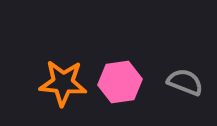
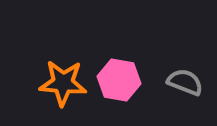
pink hexagon: moved 1 px left, 2 px up; rotated 18 degrees clockwise
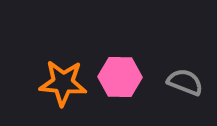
pink hexagon: moved 1 px right, 3 px up; rotated 9 degrees counterclockwise
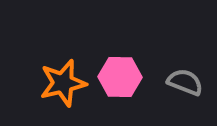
orange star: rotated 18 degrees counterclockwise
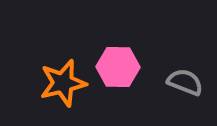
pink hexagon: moved 2 px left, 10 px up
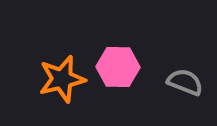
orange star: moved 1 px left, 4 px up
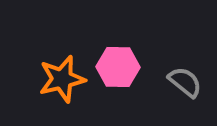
gray semicircle: rotated 18 degrees clockwise
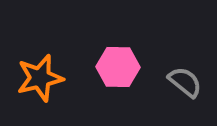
orange star: moved 22 px left, 1 px up
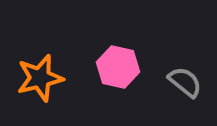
pink hexagon: rotated 12 degrees clockwise
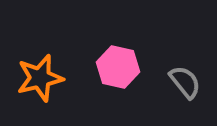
gray semicircle: rotated 12 degrees clockwise
